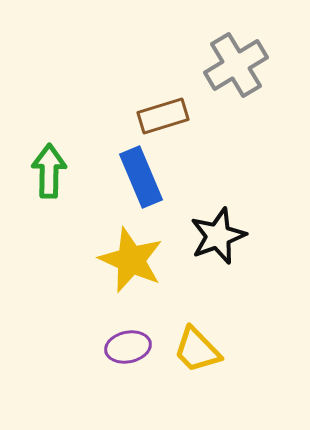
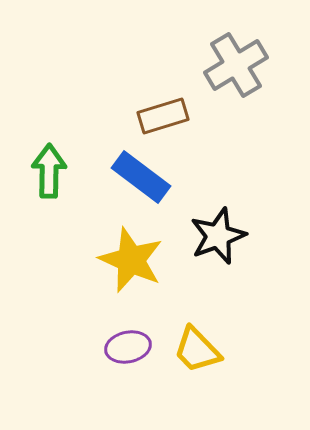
blue rectangle: rotated 30 degrees counterclockwise
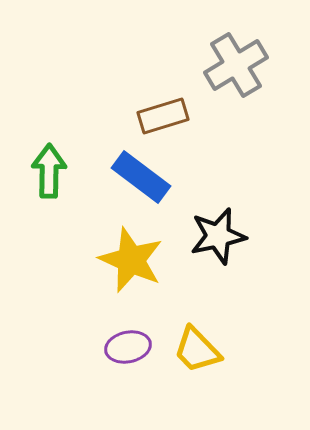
black star: rotated 8 degrees clockwise
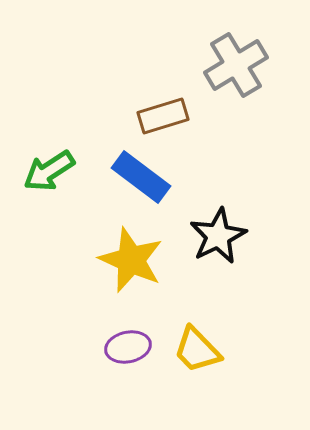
green arrow: rotated 124 degrees counterclockwise
black star: rotated 14 degrees counterclockwise
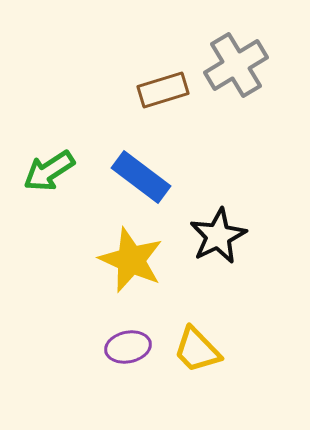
brown rectangle: moved 26 px up
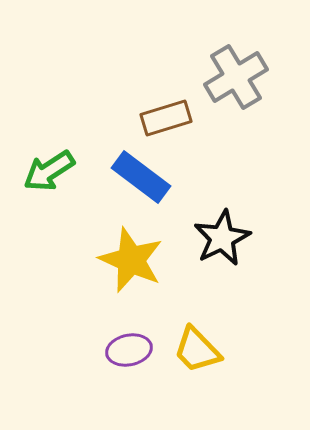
gray cross: moved 12 px down
brown rectangle: moved 3 px right, 28 px down
black star: moved 4 px right, 2 px down
purple ellipse: moved 1 px right, 3 px down
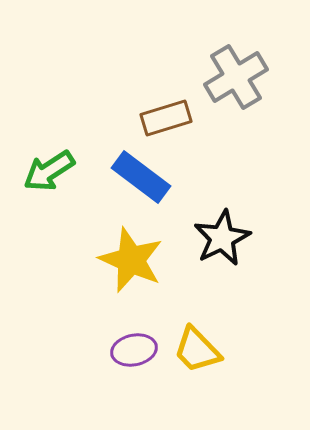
purple ellipse: moved 5 px right
